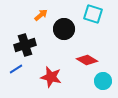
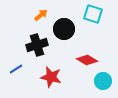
black cross: moved 12 px right
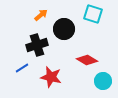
blue line: moved 6 px right, 1 px up
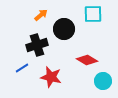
cyan square: rotated 18 degrees counterclockwise
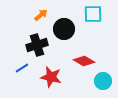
red diamond: moved 3 px left, 1 px down
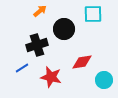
orange arrow: moved 1 px left, 4 px up
red diamond: moved 2 px left, 1 px down; rotated 40 degrees counterclockwise
cyan circle: moved 1 px right, 1 px up
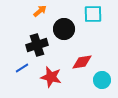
cyan circle: moved 2 px left
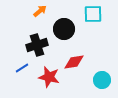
red diamond: moved 8 px left
red star: moved 2 px left
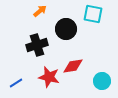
cyan square: rotated 12 degrees clockwise
black circle: moved 2 px right
red diamond: moved 1 px left, 4 px down
blue line: moved 6 px left, 15 px down
cyan circle: moved 1 px down
